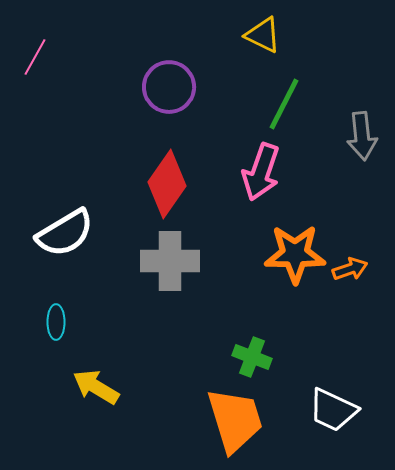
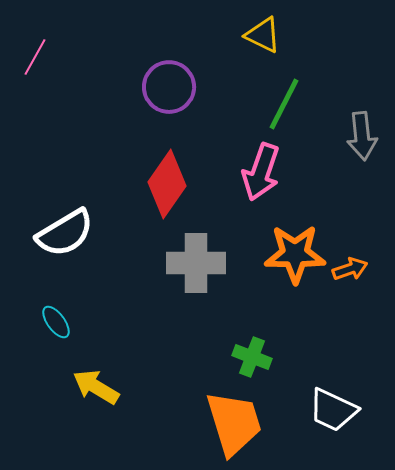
gray cross: moved 26 px right, 2 px down
cyan ellipse: rotated 36 degrees counterclockwise
orange trapezoid: moved 1 px left, 3 px down
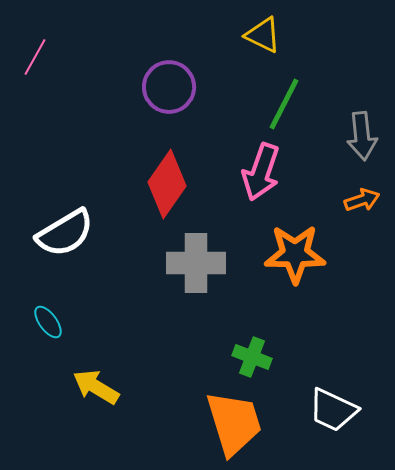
orange arrow: moved 12 px right, 69 px up
cyan ellipse: moved 8 px left
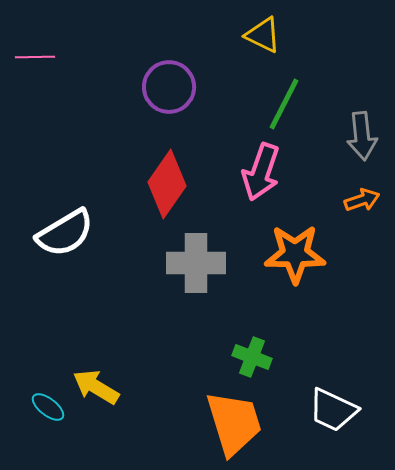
pink line: rotated 60 degrees clockwise
cyan ellipse: moved 85 px down; rotated 16 degrees counterclockwise
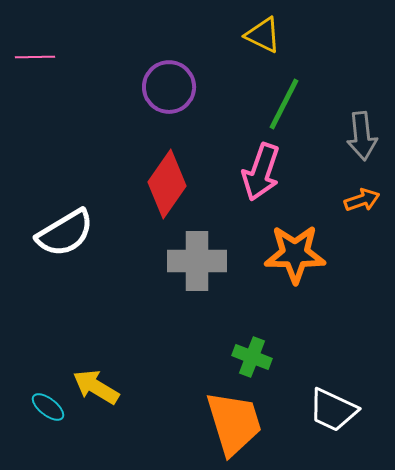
gray cross: moved 1 px right, 2 px up
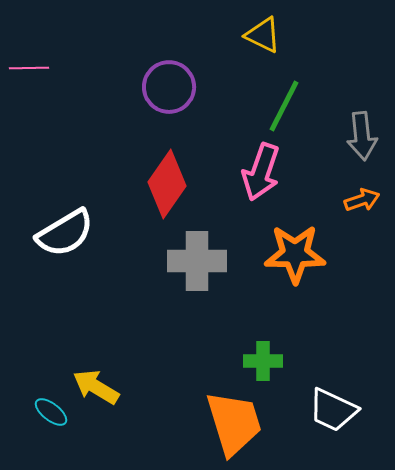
pink line: moved 6 px left, 11 px down
green line: moved 2 px down
green cross: moved 11 px right, 4 px down; rotated 21 degrees counterclockwise
cyan ellipse: moved 3 px right, 5 px down
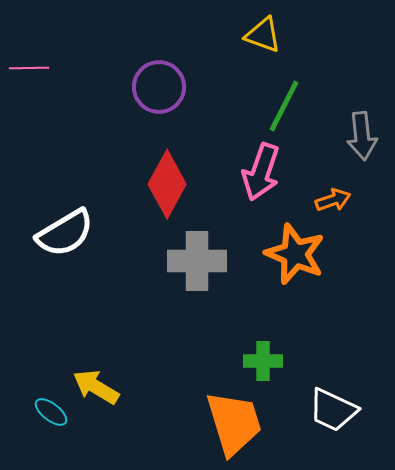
yellow triangle: rotated 6 degrees counterclockwise
purple circle: moved 10 px left
red diamond: rotated 6 degrees counterclockwise
orange arrow: moved 29 px left
orange star: rotated 22 degrees clockwise
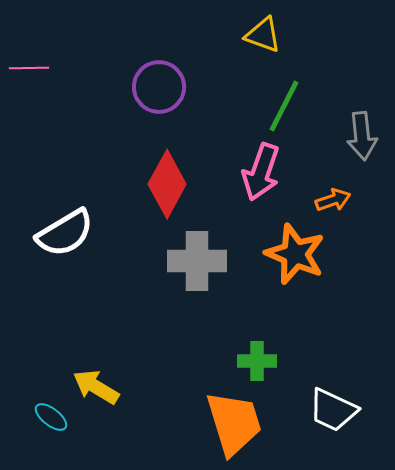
green cross: moved 6 px left
cyan ellipse: moved 5 px down
